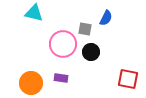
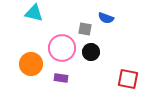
blue semicircle: rotated 84 degrees clockwise
pink circle: moved 1 px left, 4 px down
orange circle: moved 19 px up
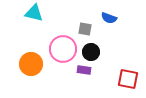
blue semicircle: moved 3 px right
pink circle: moved 1 px right, 1 px down
purple rectangle: moved 23 px right, 8 px up
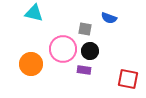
black circle: moved 1 px left, 1 px up
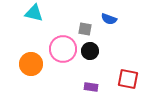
blue semicircle: moved 1 px down
purple rectangle: moved 7 px right, 17 px down
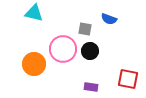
orange circle: moved 3 px right
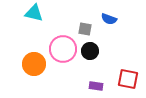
purple rectangle: moved 5 px right, 1 px up
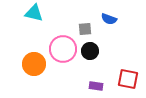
gray square: rotated 16 degrees counterclockwise
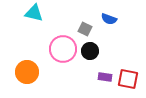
gray square: rotated 32 degrees clockwise
orange circle: moved 7 px left, 8 px down
purple rectangle: moved 9 px right, 9 px up
